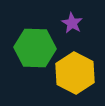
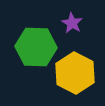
green hexagon: moved 1 px right, 1 px up
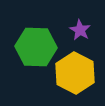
purple star: moved 8 px right, 7 px down
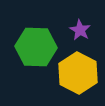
yellow hexagon: moved 3 px right
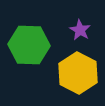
green hexagon: moved 7 px left, 2 px up
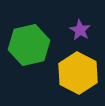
green hexagon: rotated 15 degrees counterclockwise
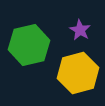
yellow hexagon: rotated 18 degrees clockwise
